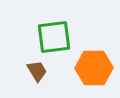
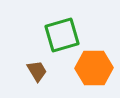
green square: moved 8 px right, 2 px up; rotated 9 degrees counterclockwise
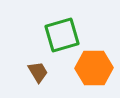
brown trapezoid: moved 1 px right, 1 px down
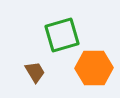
brown trapezoid: moved 3 px left
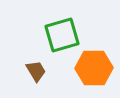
brown trapezoid: moved 1 px right, 1 px up
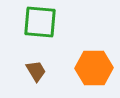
green square: moved 22 px left, 13 px up; rotated 21 degrees clockwise
